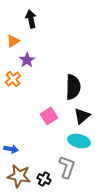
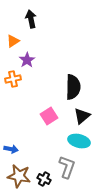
orange cross: rotated 28 degrees clockwise
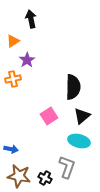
black cross: moved 1 px right, 1 px up
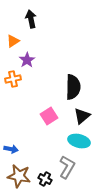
gray L-shape: rotated 10 degrees clockwise
black cross: moved 1 px down
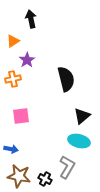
black semicircle: moved 7 px left, 8 px up; rotated 15 degrees counterclockwise
pink square: moved 28 px left; rotated 24 degrees clockwise
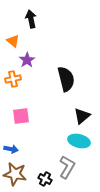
orange triangle: rotated 48 degrees counterclockwise
brown star: moved 4 px left, 2 px up
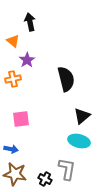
black arrow: moved 1 px left, 3 px down
pink square: moved 3 px down
gray L-shape: moved 2 px down; rotated 20 degrees counterclockwise
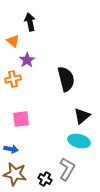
gray L-shape: rotated 20 degrees clockwise
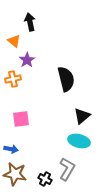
orange triangle: moved 1 px right
